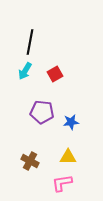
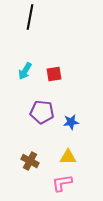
black line: moved 25 px up
red square: moved 1 px left; rotated 21 degrees clockwise
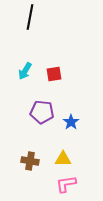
blue star: rotated 28 degrees counterclockwise
yellow triangle: moved 5 px left, 2 px down
brown cross: rotated 18 degrees counterclockwise
pink L-shape: moved 4 px right, 1 px down
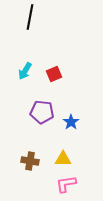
red square: rotated 14 degrees counterclockwise
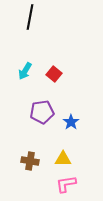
red square: rotated 28 degrees counterclockwise
purple pentagon: rotated 15 degrees counterclockwise
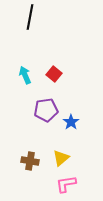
cyan arrow: moved 4 px down; rotated 126 degrees clockwise
purple pentagon: moved 4 px right, 2 px up
yellow triangle: moved 2 px left, 1 px up; rotated 42 degrees counterclockwise
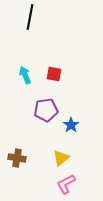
red square: rotated 28 degrees counterclockwise
blue star: moved 3 px down
brown cross: moved 13 px left, 3 px up
pink L-shape: rotated 20 degrees counterclockwise
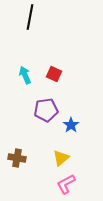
red square: rotated 14 degrees clockwise
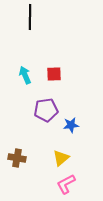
black line: rotated 10 degrees counterclockwise
red square: rotated 28 degrees counterclockwise
blue star: rotated 28 degrees clockwise
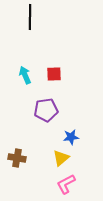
blue star: moved 12 px down
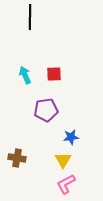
yellow triangle: moved 2 px right, 2 px down; rotated 18 degrees counterclockwise
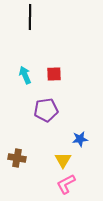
blue star: moved 9 px right, 2 px down
